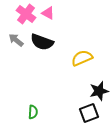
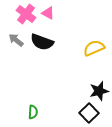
yellow semicircle: moved 12 px right, 10 px up
black square: rotated 24 degrees counterclockwise
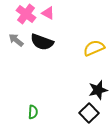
black star: moved 1 px left, 1 px up
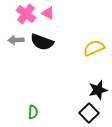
gray arrow: rotated 42 degrees counterclockwise
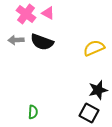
black square: rotated 18 degrees counterclockwise
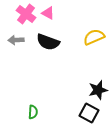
black semicircle: moved 6 px right
yellow semicircle: moved 11 px up
